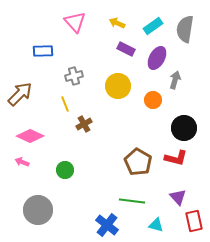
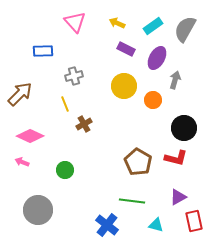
gray semicircle: rotated 20 degrees clockwise
yellow circle: moved 6 px right
purple triangle: rotated 42 degrees clockwise
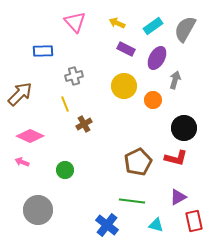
brown pentagon: rotated 16 degrees clockwise
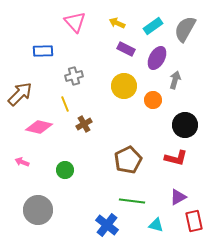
black circle: moved 1 px right, 3 px up
pink diamond: moved 9 px right, 9 px up; rotated 12 degrees counterclockwise
brown pentagon: moved 10 px left, 2 px up
